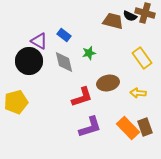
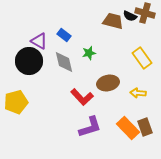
red L-shape: rotated 65 degrees clockwise
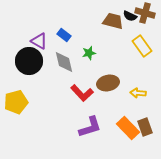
yellow rectangle: moved 12 px up
red L-shape: moved 4 px up
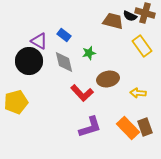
brown ellipse: moved 4 px up
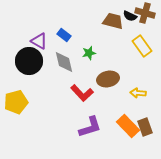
orange rectangle: moved 2 px up
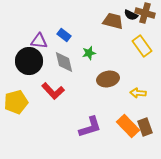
black semicircle: moved 1 px right, 1 px up
purple triangle: rotated 24 degrees counterclockwise
red L-shape: moved 29 px left, 2 px up
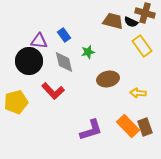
black semicircle: moved 7 px down
blue rectangle: rotated 16 degrees clockwise
green star: moved 1 px left, 1 px up
purple L-shape: moved 1 px right, 3 px down
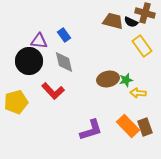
green star: moved 38 px right, 28 px down
